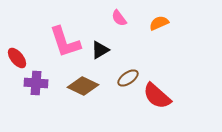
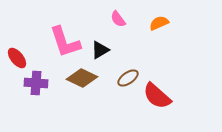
pink semicircle: moved 1 px left, 1 px down
brown diamond: moved 1 px left, 8 px up
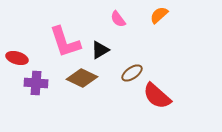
orange semicircle: moved 8 px up; rotated 18 degrees counterclockwise
red ellipse: rotated 35 degrees counterclockwise
brown ellipse: moved 4 px right, 5 px up
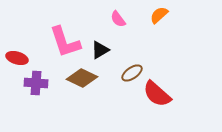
red semicircle: moved 2 px up
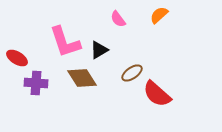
black triangle: moved 1 px left
red ellipse: rotated 15 degrees clockwise
brown diamond: rotated 32 degrees clockwise
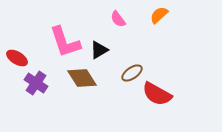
purple cross: rotated 30 degrees clockwise
red semicircle: rotated 12 degrees counterclockwise
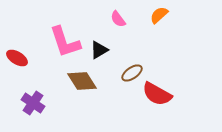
brown diamond: moved 3 px down
purple cross: moved 3 px left, 20 px down
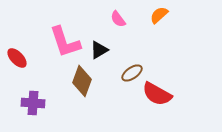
red ellipse: rotated 15 degrees clockwise
brown diamond: rotated 52 degrees clockwise
purple cross: rotated 30 degrees counterclockwise
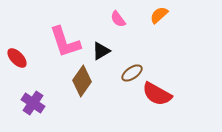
black triangle: moved 2 px right, 1 px down
brown diamond: rotated 16 degrees clockwise
purple cross: rotated 30 degrees clockwise
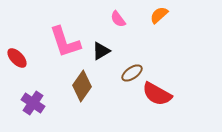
brown diamond: moved 5 px down
